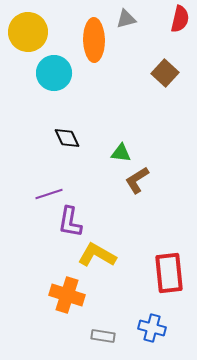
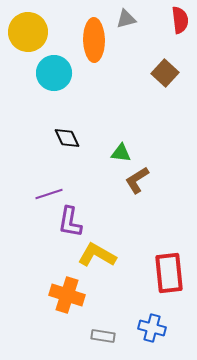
red semicircle: moved 1 px down; rotated 20 degrees counterclockwise
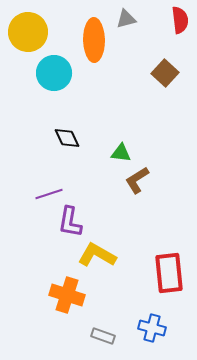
gray rectangle: rotated 10 degrees clockwise
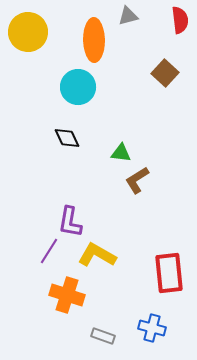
gray triangle: moved 2 px right, 3 px up
cyan circle: moved 24 px right, 14 px down
purple line: moved 57 px down; rotated 40 degrees counterclockwise
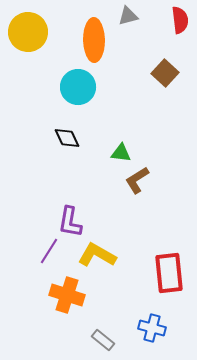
gray rectangle: moved 4 px down; rotated 20 degrees clockwise
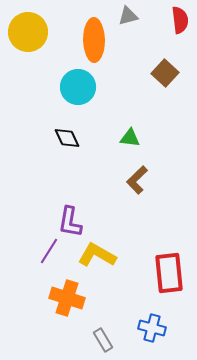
green triangle: moved 9 px right, 15 px up
brown L-shape: rotated 12 degrees counterclockwise
orange cross: moved 3 px down
gray rectangle: rotated 20 degrees clockwise
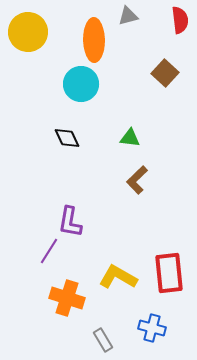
cyan circle: moved 3 px right, 3 px up
yellow L-shape: moved 21 px right, 22 px down
